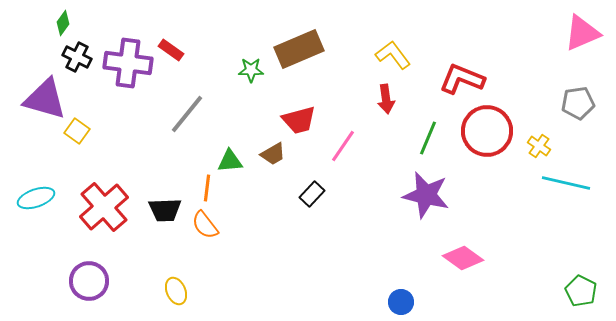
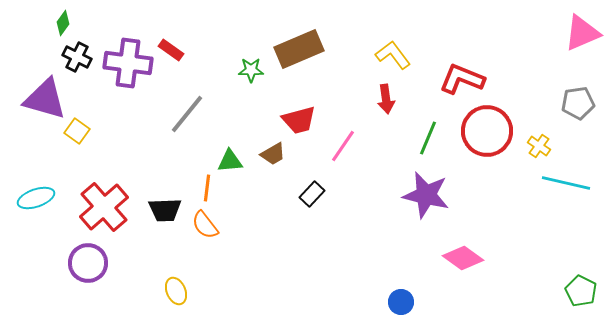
purple circle: moved 1 px left, 18 px up
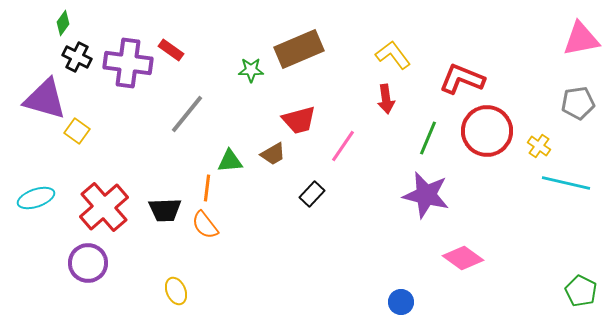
pink triangle: moved 1 px left, 6 px down; rotated 12 degrees clockwise
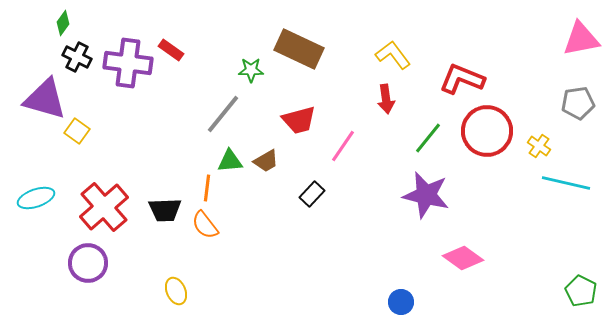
brown rectangle: rotated 48 degrees clockwise
gray line: moved 36 px right
green line: rotated 16 degrees clockwise
brown trapezoid: moved 7 px left, 7 px down
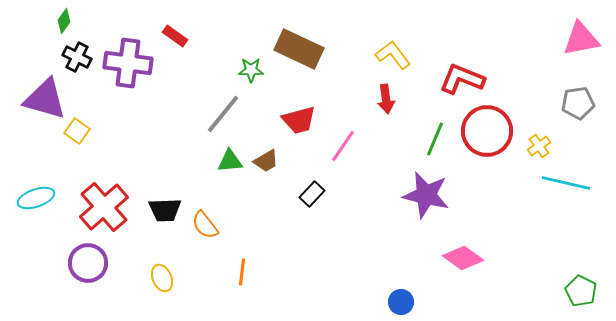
green diamond: moved 1 px right, 2 px up
red rectangle: moved 4 px right, 14 px up
green line: moved 7 px right, 1 px down; rotated 16 degrees counterclockwise
yellow cross: rotated 20 degrees clockwise
orange line: moved 35 px right, 84 px down
yellow ellipse: moved 14 px left, 13 px up
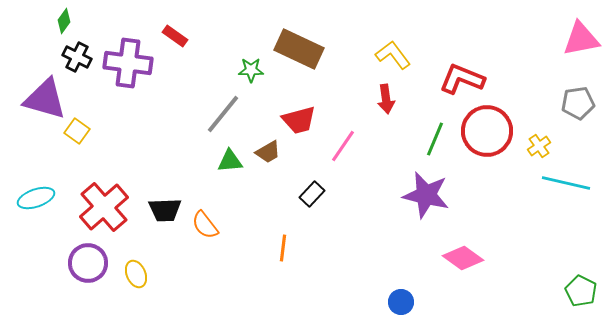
brown trapezoid: moved 2 px right, 9 px up
orange line: moved 41 px right, 24 px up
yellow ellipse: moved 26 px left, 4 px up
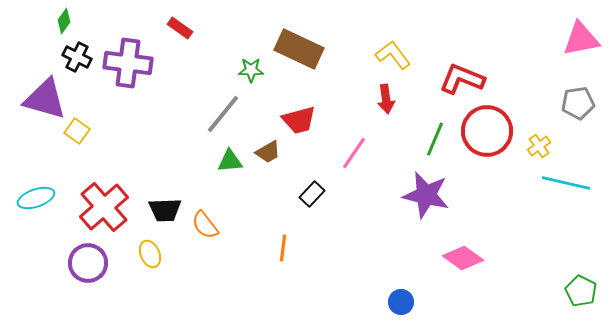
red rectangle: moved 5 px right, 8 px up
pink line: moved 11 px right, 7 px down
yellow ellipse: moved 14 px right, 20 px up
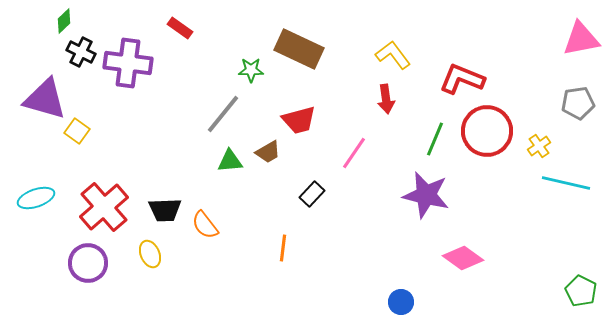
green diamond: rotated 10 degrees clockwise
black cross: moved 4 px right, 5 px up
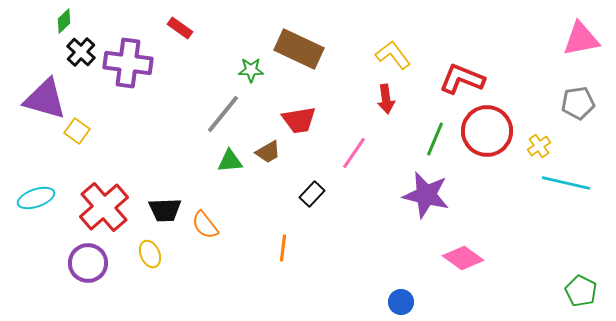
black cross: rotated 16 degrees clockwise
red trapezoid: rotated 6 degrees clockwise
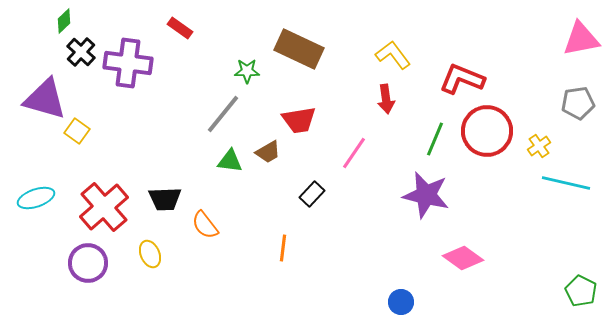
green star: moved 4 px left, 1 px down
green triangle: rotated 12 degrees clockwise
black trapezoid: moved 11 px up
